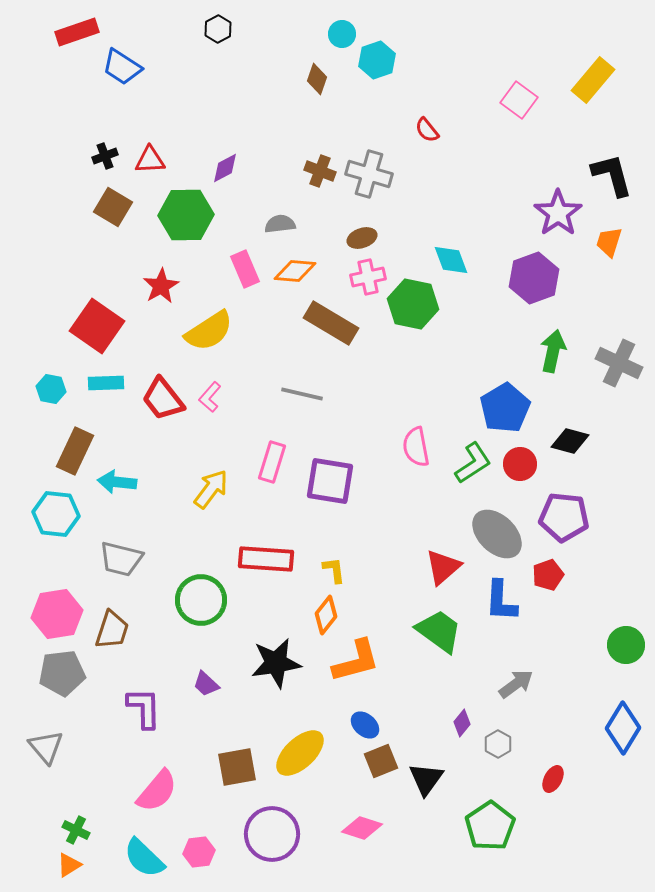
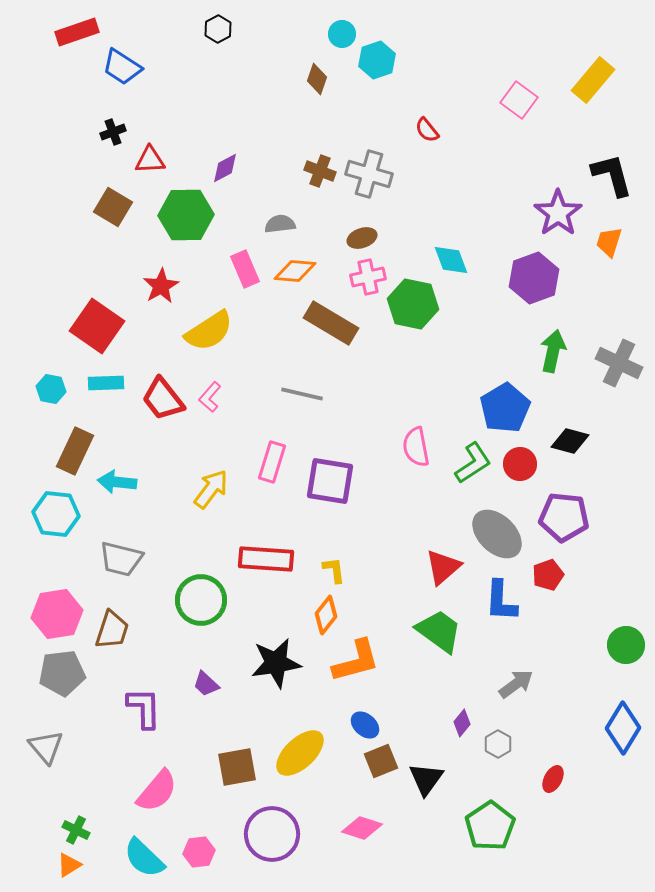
black cross at (105, 156): moved 8 px right, 24 px up
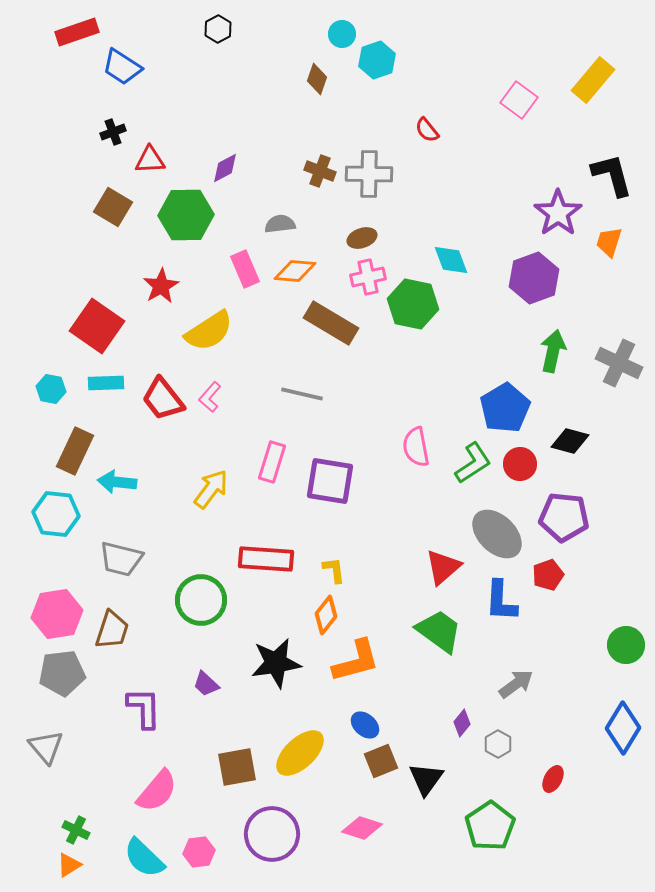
gray cross at (369, 174): rotated 15 degrees counterclockwise
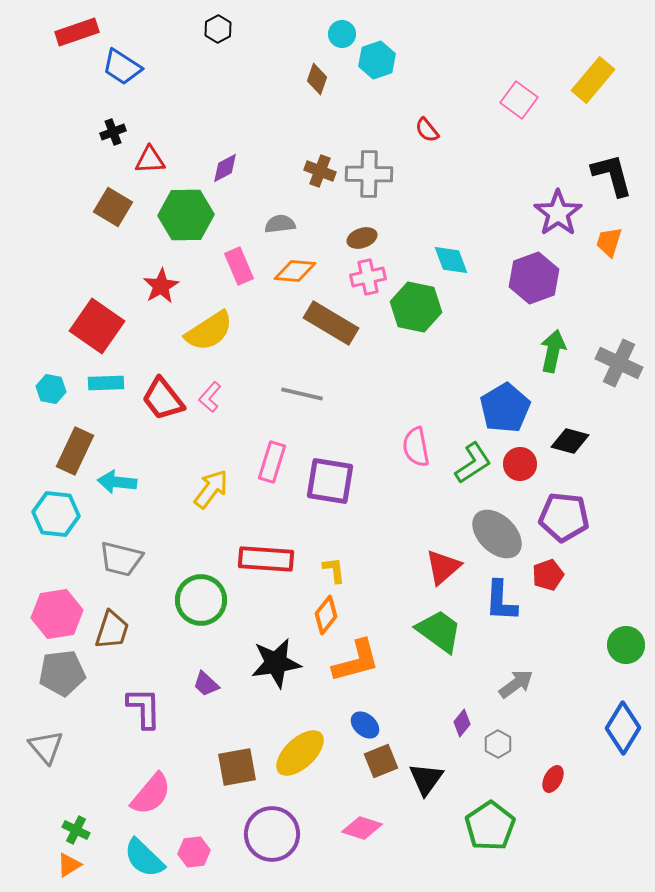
pink rectangle at (245, 269): moved 6 px left, 3 px up
green hexagon at (413, 304): moved 3 px right, 3 px down
pink semicircle at (157, 791): moved 6 px left, 3 px down
pink hexagon at (199, 852): moved 5 px left
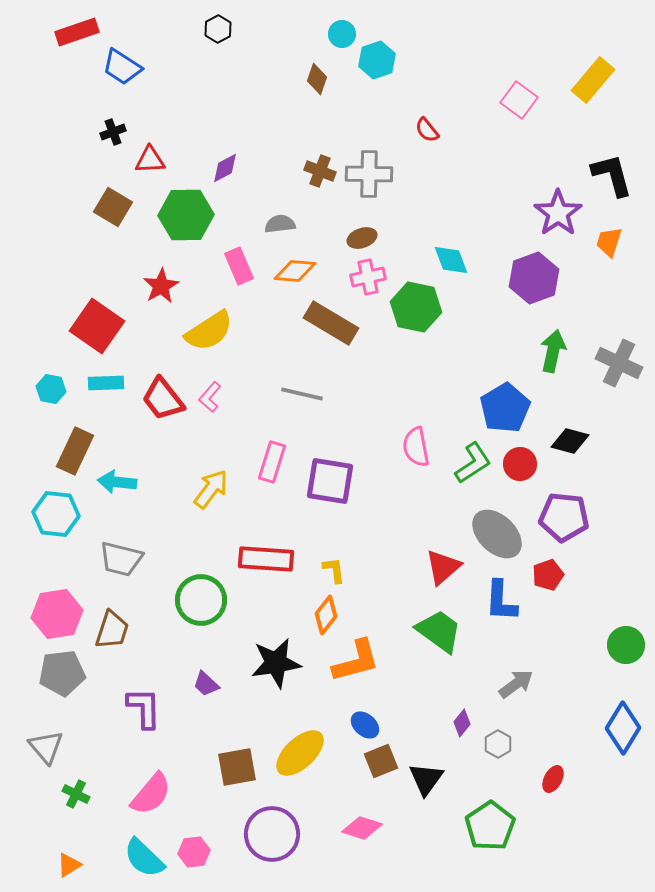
green cross at (76, 830): moved 36 px up
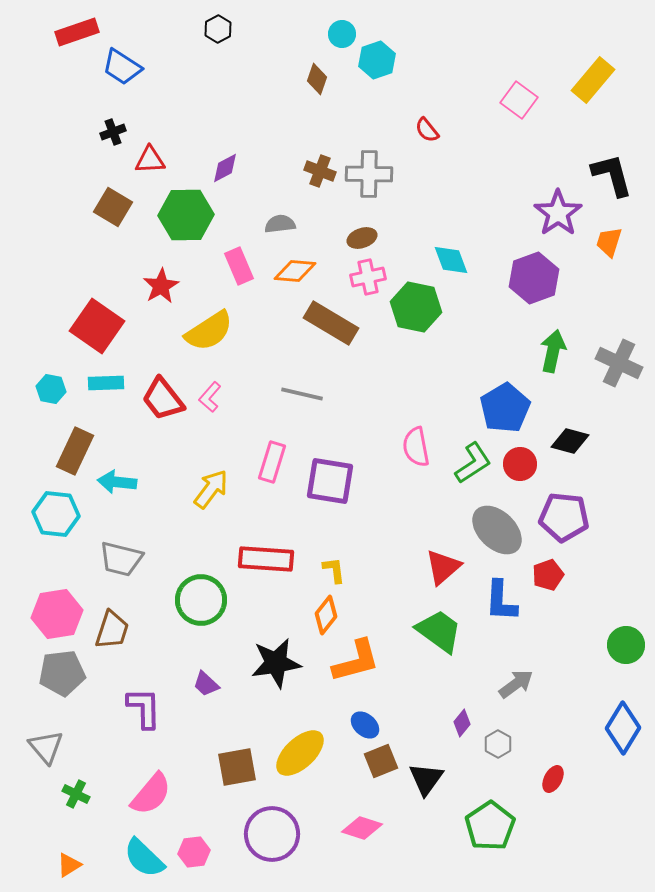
gray ellipse at (497, 534): moved 4 px up
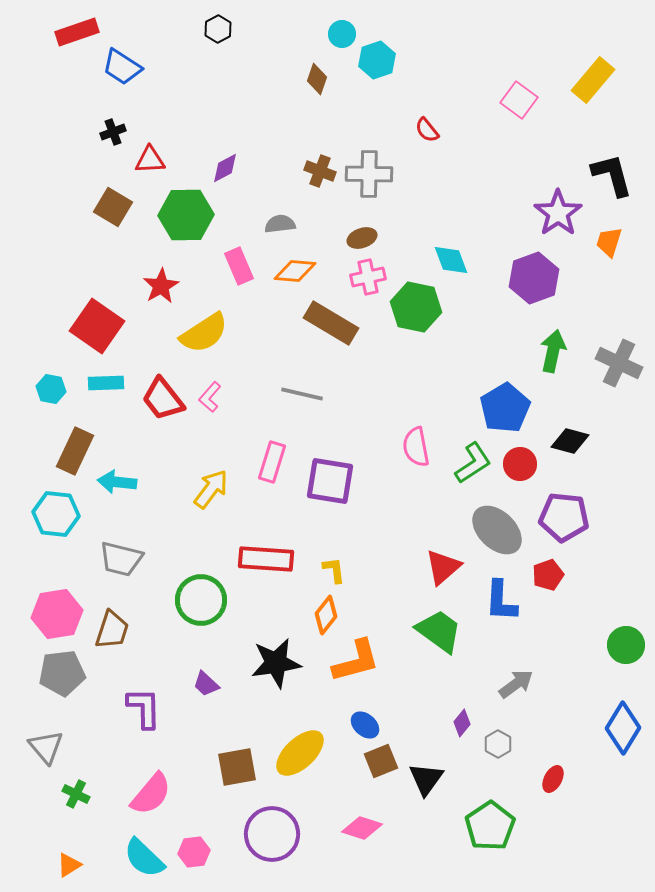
yellow semicircle at (209, 331): moved 5 px left, 2 px down
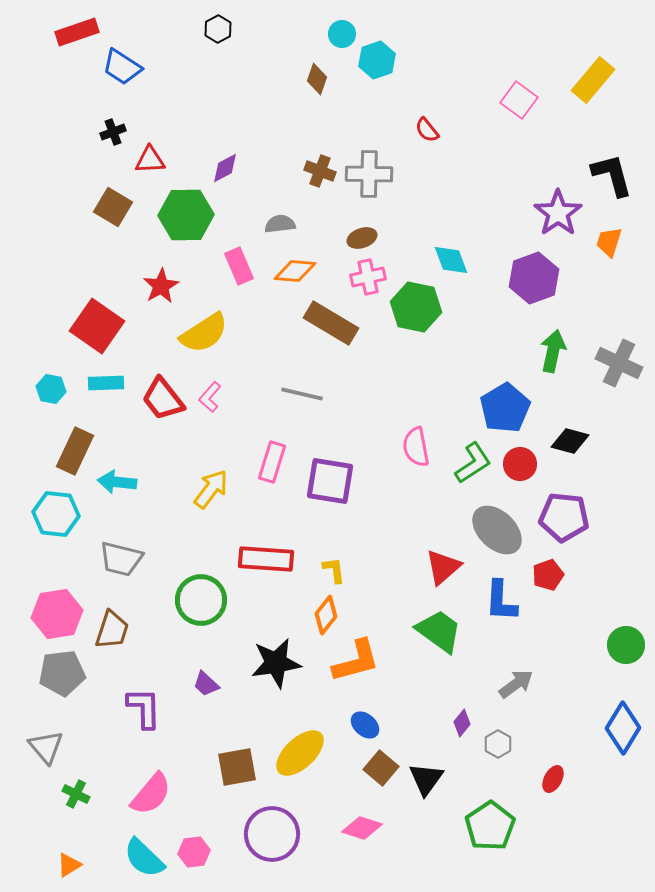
brown square at (381, 761): moved 7 px down; rotated 28 degrees counterclockwise
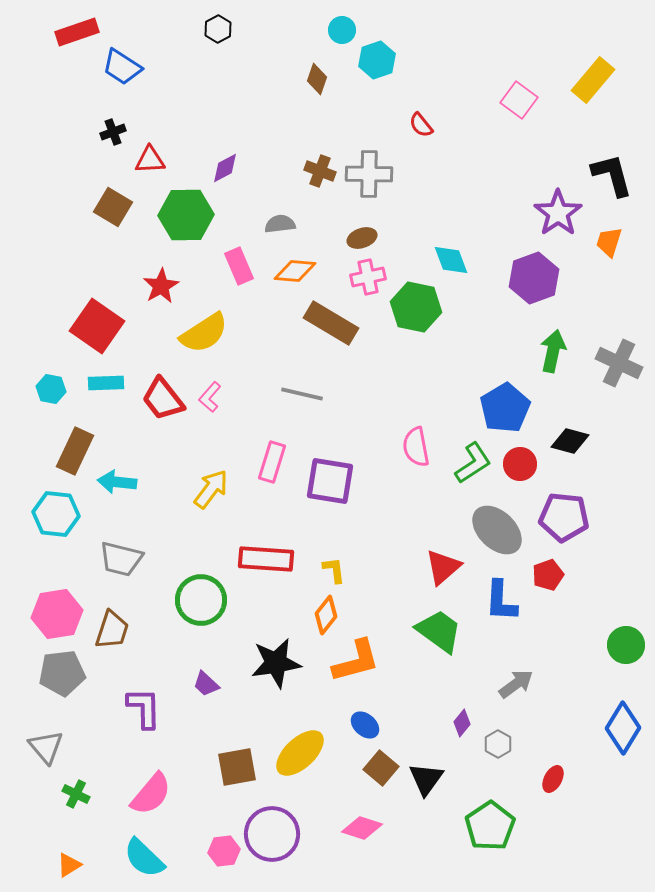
cyan circle at (342, 34): moved 4 px up
red semicircle at (427, 130): moved 6 px left, 5 px up
pink hexagon at (194, 852): moved 30 px right, 1 px up
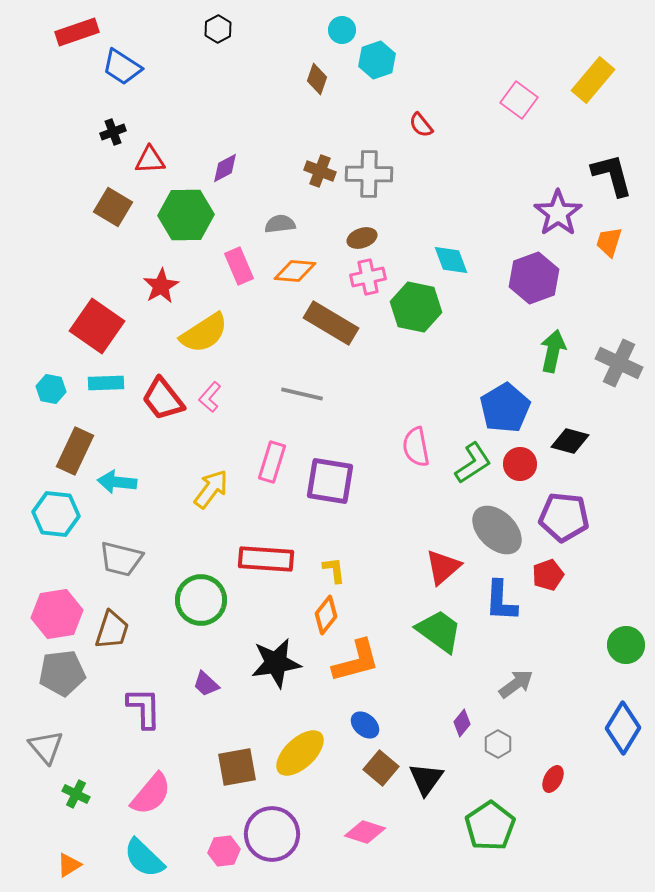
pink diamond at (362, 828): moved 3 px right, 4 px down
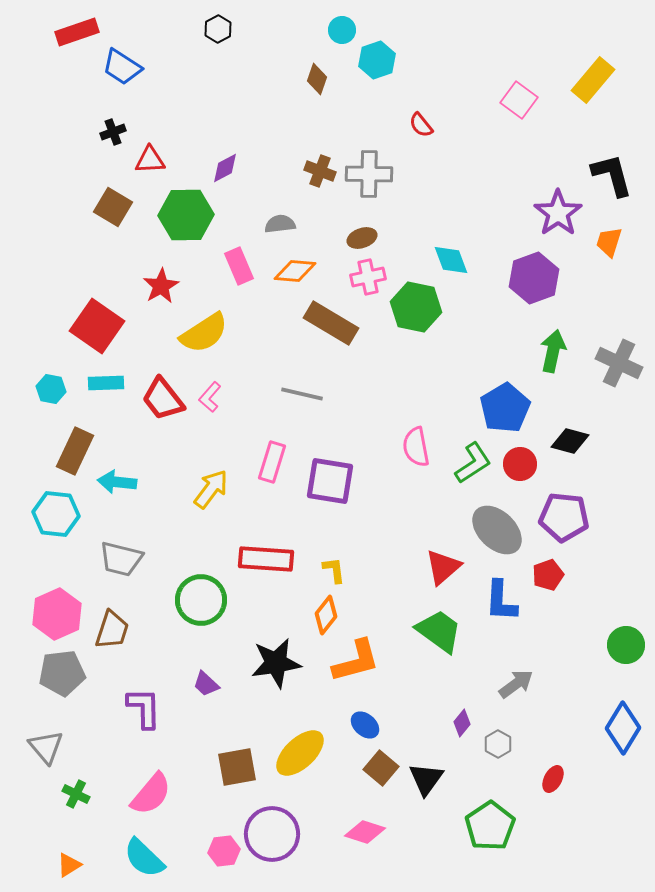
pink hexagon at (57, 614): rotated 15 degrees counterclockwise
